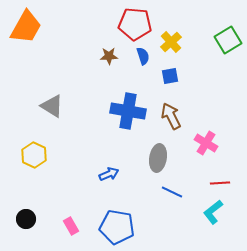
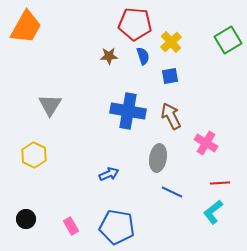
gray triangle: moved 2 px left, 1 px up; rotated 30 degrees clockwise
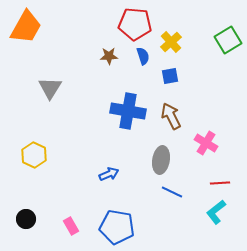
gray triangle: moved 17 px up
gray ellipse: moved 3 px right, 2 px down
cyan L-shape: moved 3 px right
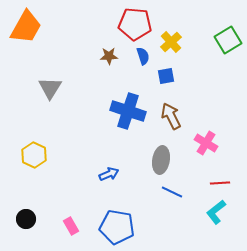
blue square: moved 4 px left
blue cross: rotated 8 degrees clockwise
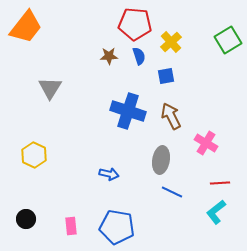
orange trapezoid: rotated 9 degrees clockwise
blue semicircle: moved 4 px left
blue arrow: rotated 36 degrees clockwise
pink rectangle: rotated 24 degrees clockwise
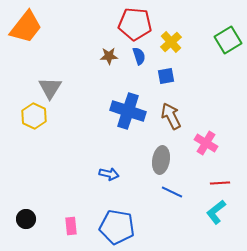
yellow hexagon: moved 39 px up
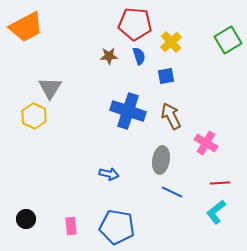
orange trapezoid: rotated 24 degrees clockwise
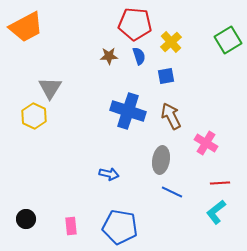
blue pentagon: moved 3 px right
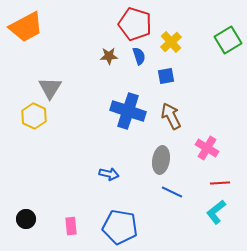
red pentagon: rotated 12 degrees clockwise
pink cross: moved 1 px right, 5 px down
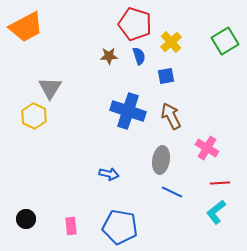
green square: moved 3 px left, 1 px down
